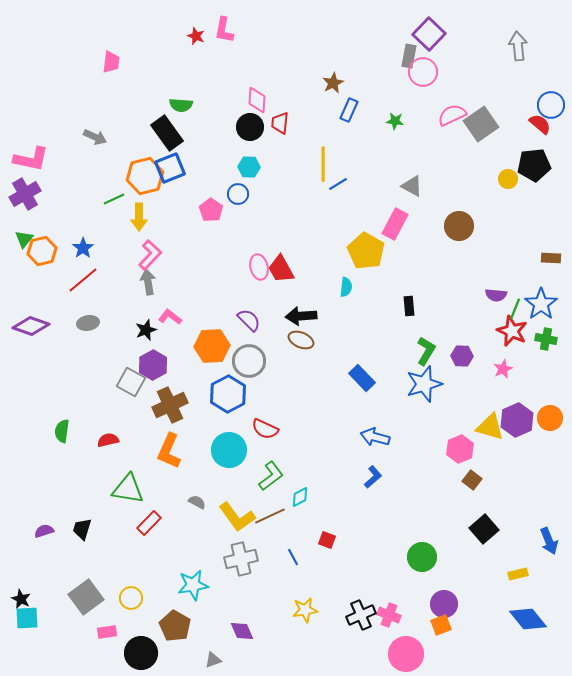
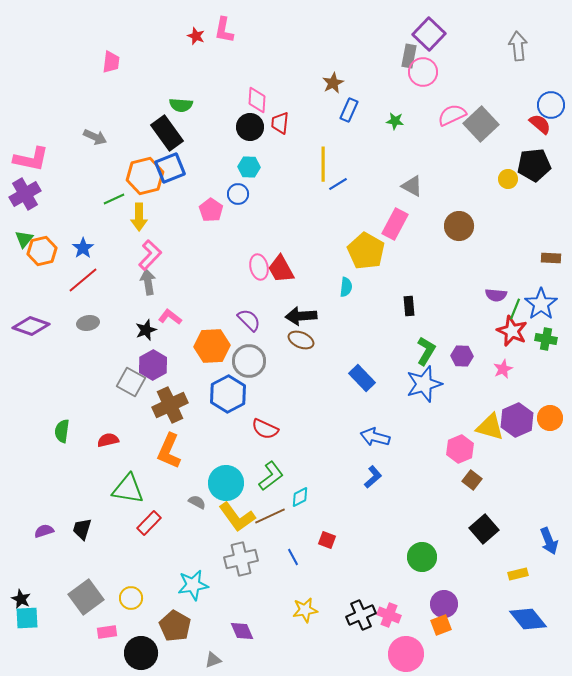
gray square at (481, 124): rotated 8 degrees counterclockwise
cyan circle at (229, 450): moved 3 px left, 33 px down
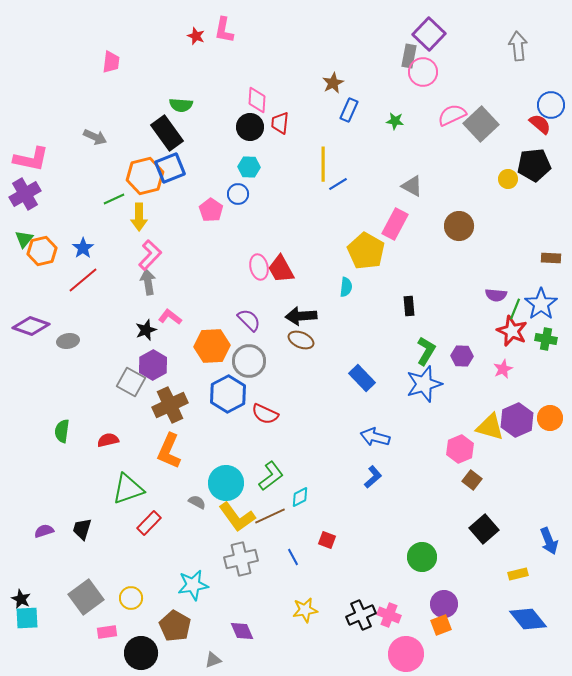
gray ellipse at (88, 323): moved 20 px left, 18 px down
red semicircle at (265, 429): moved 15 px up
green triangle at (128, 489): rotated 28 degrees counterclockwise
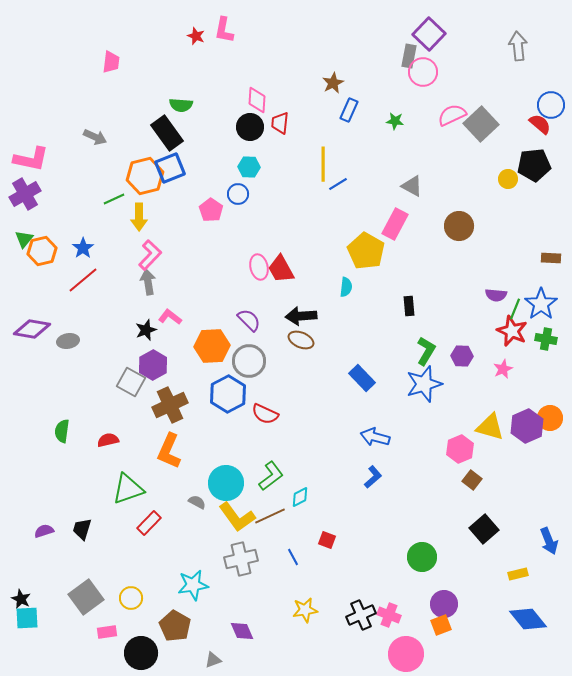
purple diamond at (31, 326): moved 1 px right, 3 px down; rotated 9 degrees counterclockwise
purple hexagon at (517, 420): moved 10 px right, 6 px down
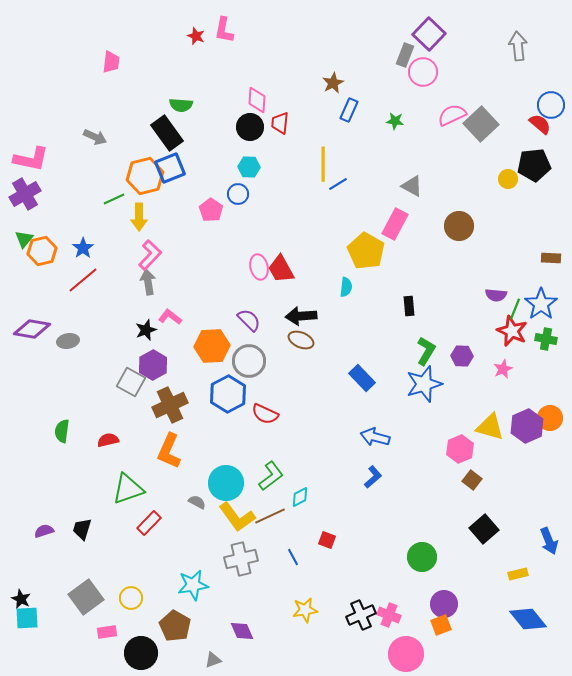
gray rectangle at (409, 56): moved 4 px left, 1 px up; rotated 10 degrees clockwise
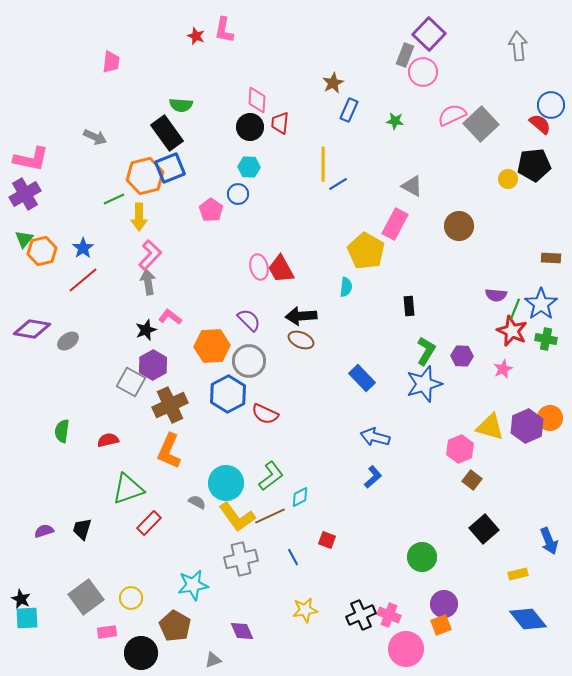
gray ellipse at (68, 341): rotated 25 degrees counterclockwise
pink circle at (406, 654): moved 5 px up
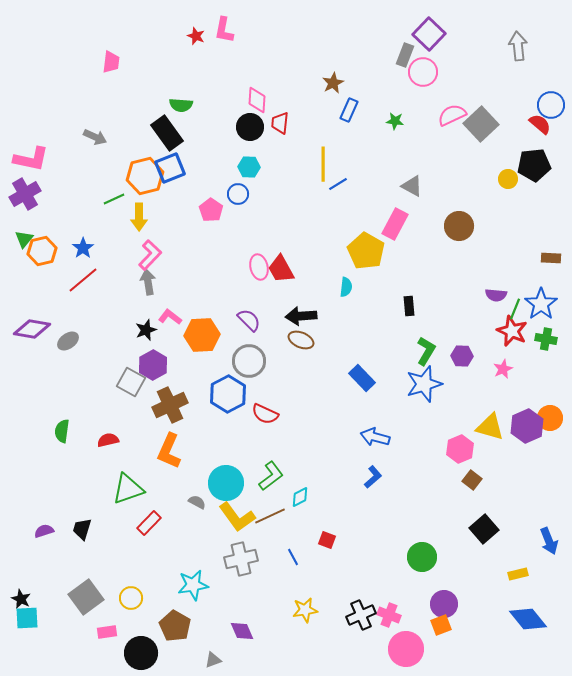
orange hexagon at (212, 346): moved 10 px left, 11 px up
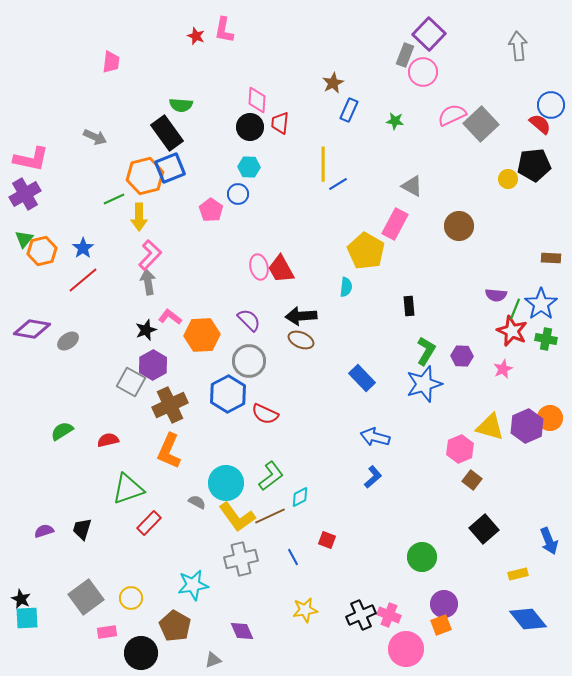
green semicircle at (62, 431): rotated 50 degrees clockwise
